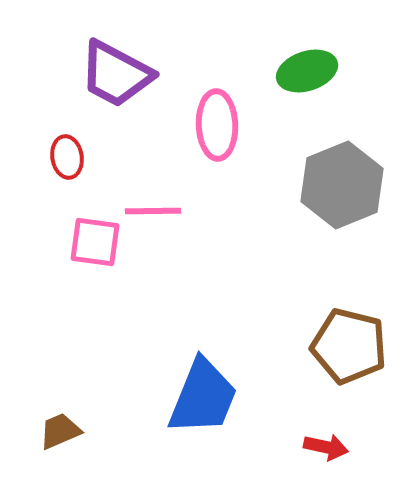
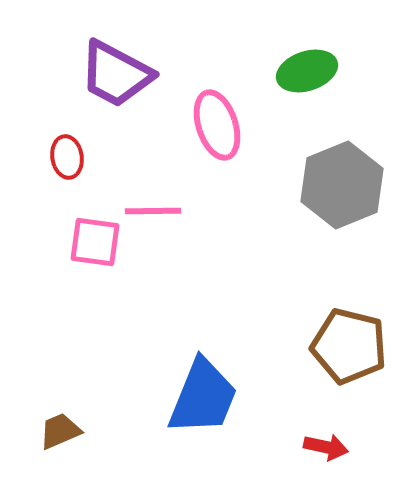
pink ellipse: rotated 16 degrees counterclockwise
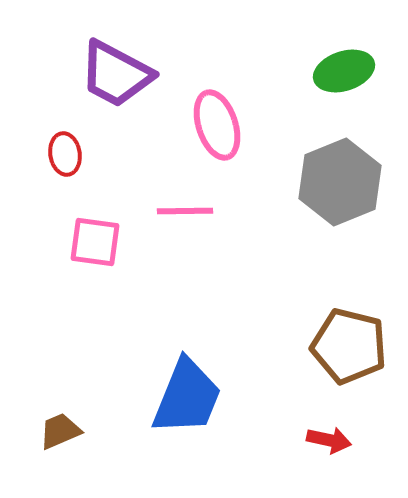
green ellipse: moved 37 px right
red ellipse: moved 2 px left, 3 px up
gray hexagon: moved 2 px left, 3 px up
pink line: moved 32 px right
blue trapezoid: moved 16 px left
red arrow: moved 3 px right, 7 px up
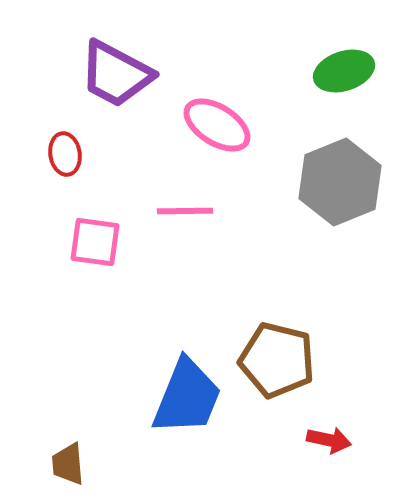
pink ellipse: rotated 40 degrees counterclockwise
brown pentagon: moved 72 px left, 14 px down
brown trapezoid: moved 8 px right, 33 px down; rotated 72 degrees counterclockwise
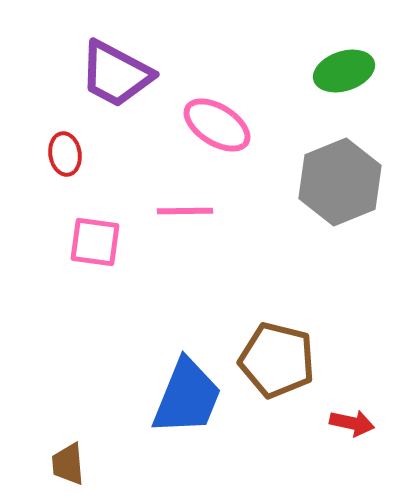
red arrow: moved 23 px right, 17 px up
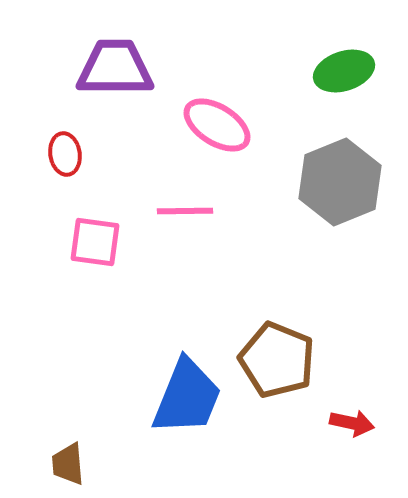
purple trapezoid: moved 1 px left, 6 px up; rotated 152 degrees clockwise
brown pentagon: rotated 8 degrees clockwise
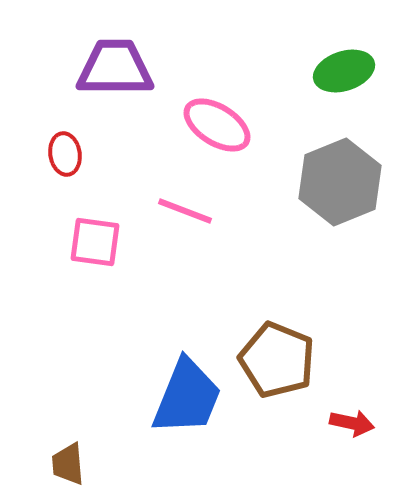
pink line: rotated 22 degrees clockwise
